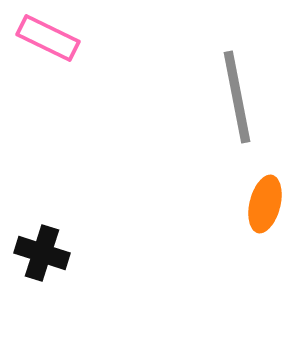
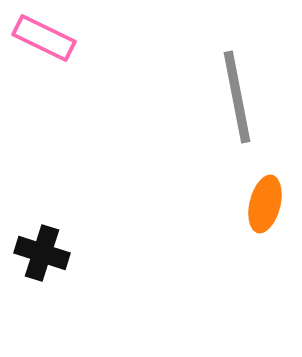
pink rectangle: moved 4 px left
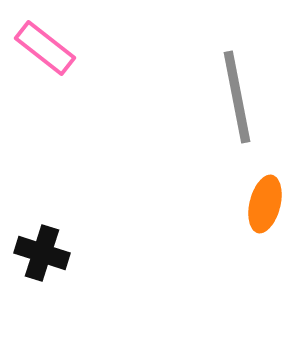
pink rectangle: moved 1 px right, 10 px down; rotated 12 degrees clockwise
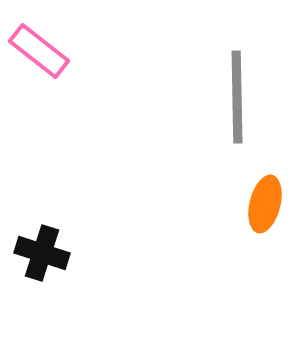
pink rectangle: moved 6 px left, 3 px down
gray line: rotated 10 degrees clockwise
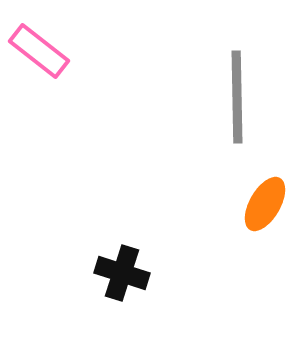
orange ellipse: rotated 16 degrees clockwise
black cross: moved 80 px right, 20 px down
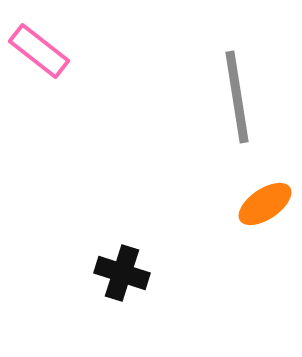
gray line: rotated 8 degrees counterclockwise
orange ellipse: rotated 26 degrees clockwise
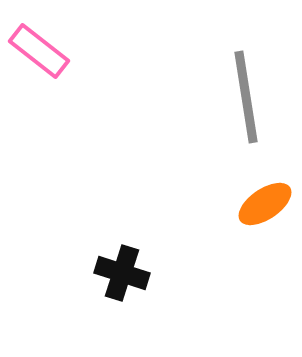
gray line: moved 9 px right
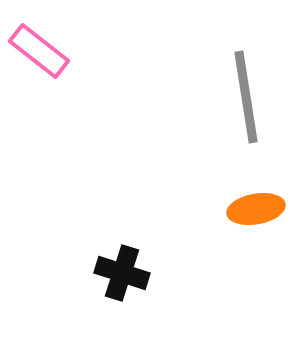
orange ellipse: moved 9 px left, 5 px down; rotated 24 degrees clockwise
